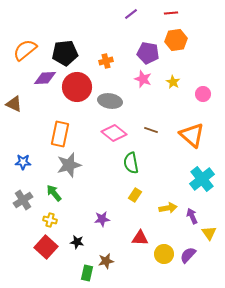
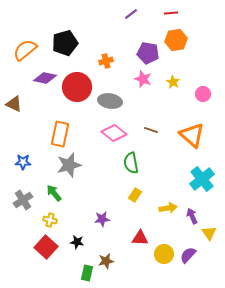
black pentagon: moved 10 px up; rotated 10 degrees counterclockwise
purple diamond: rotated 15 degrees clockwise
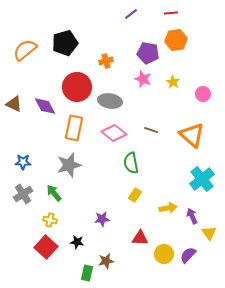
purple diamond: moved 28 px down; rotated 50 degrees clockwise
orange rectangle: moved 14 px right, 6 px up
gray cross: moved 6 px up
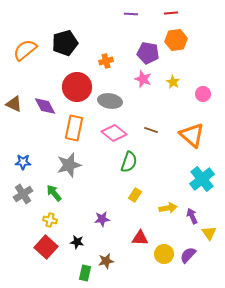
purple line: rotated 40 degrees clockwise
green semicircle: moved 2 px left, 1 px up; rotated 150 degrees counterclockwise
green rectangle: moved 2 px left
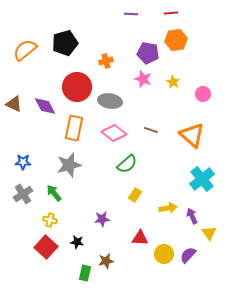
green semicircle: moved 2 px left, 2 px down; rotated 30 degrees clockwise
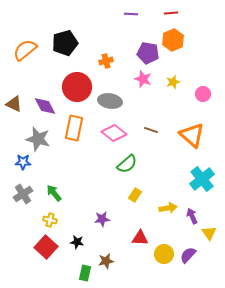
orange hexagon: moved 3 px left; rotated 15 degrees counterclockwise
yellow star: rotated 24 degrees clockwise
gray star: moved 31 px left, 26 px up; rotated 30 degrees clockwise
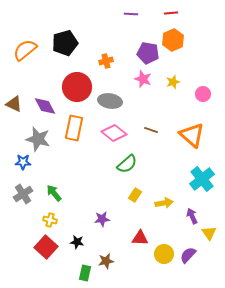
yellow arrow: moved 4 px left, 5 px up
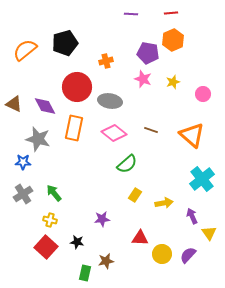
yellow circle: moved 2 px left
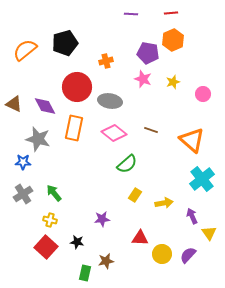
orange triangle: moved 5 px down
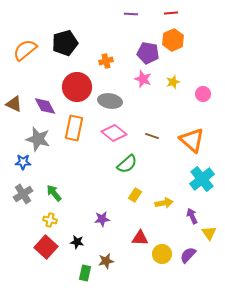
brown line: moved 1 px right, 6 px down
